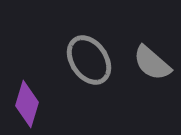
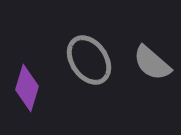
purple diamond: moved 16 px up
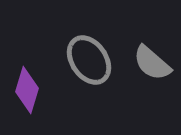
purple diamond: moved 2 px down
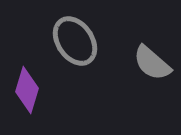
gray ellipse: moved 14 px left, 19 px up
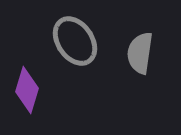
gray semicircle: moved 12 px left, 10 px up; rotated 57 degrees clockwise
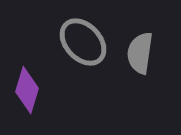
gray ellipse: moved 8 px right, 1 px down; rotated 9 degrees counterclockwise
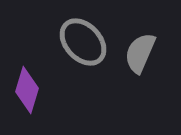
gray semicircle: rotated 15 degrees clockwise
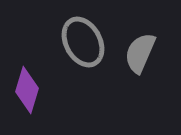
gray ellipse: rotated 15 degrees clockwise
